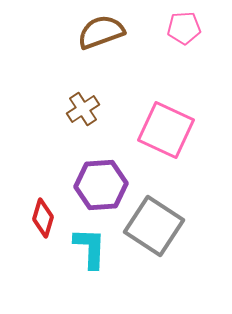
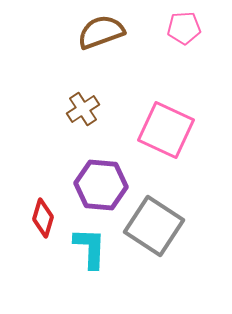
purple hexagon: rotated 9 degrees clockwise
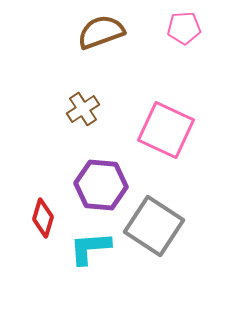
cyan L-shape: rotated 96 degrees counterclockwise
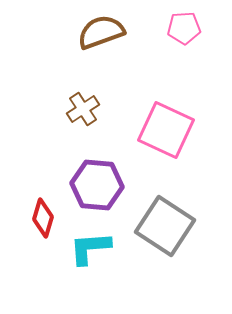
purple hexagon: moved 4 px left
gray square: moved 11 px right
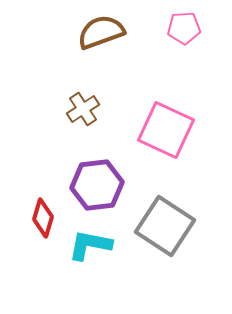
purple hexagon: rotated 12 degrees counterclockwise
cyan L-shape: moved 3 px up; rotated 15 degrees clockwise
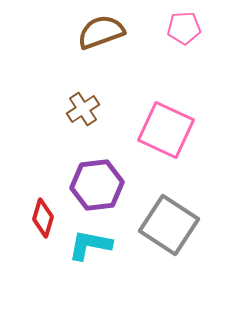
gray square: moved 4 px right, 1 px up
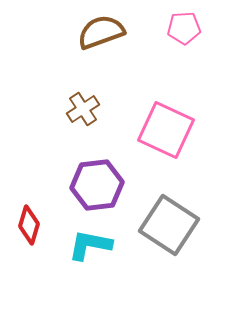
red diamond: moved 14 px left, 7 px down
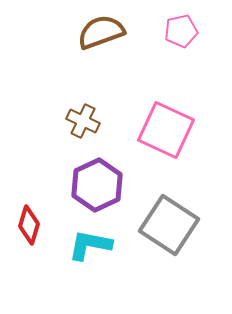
pink pentagon: moved 3 px left, 3 px down; rotated 8 degrees counterclockwise
brown cross: moved 12 px down; rotated 32 degrees counterclockwise
purple hexagon: rotated 18 degrees counterclockwise
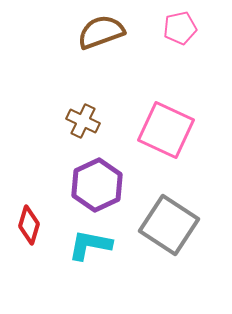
pink pentagon: moved 1 px left, 3 px up
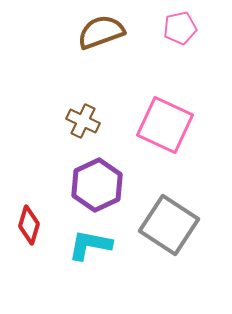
pink square: moved 1 px left, 5 px up
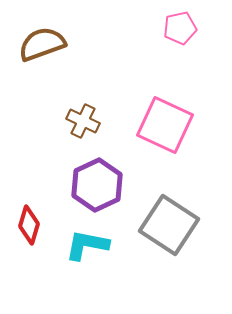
brown semicircle: moved 59 px left, 12 px down
cyan L-shape: moved 3 px left
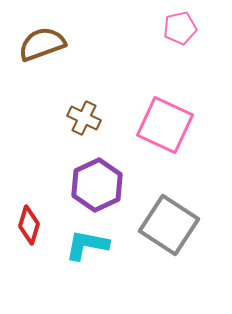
brown cross: moved 1 px right, 3 px up
